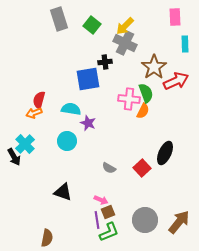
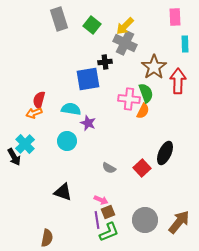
red arrow: moved 2 px right; rotated 65 degrees counterclockwise
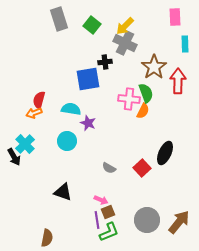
gray circle: moved 2 px right
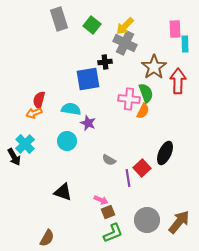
pink rectangle: moved 12 px down
gray semicircle: moved 8 px up
purple line: moved 31 px right, 42 px up
green L-shape: moved 4 px right, 1 px down
brown semicircle: rotated 18 degrees clockwise
